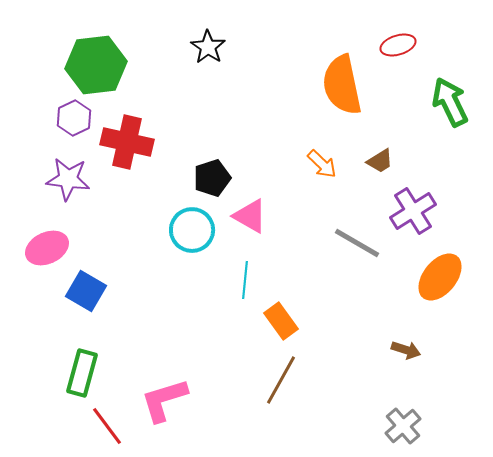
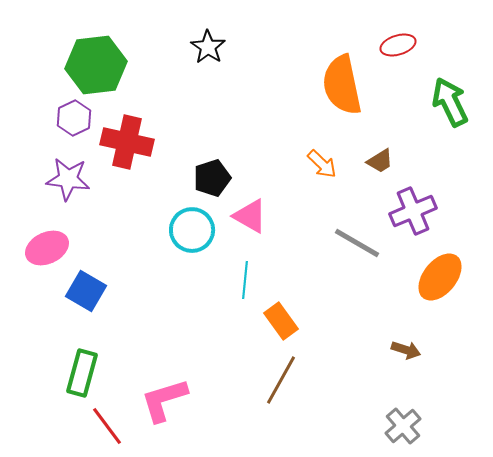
purple cross: rotated 9 degrees clockwise
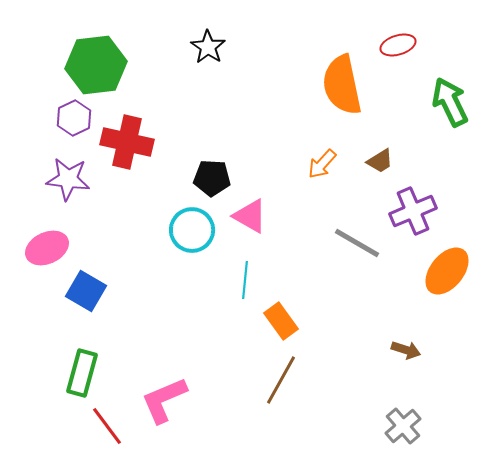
orange arrow: rotated 88 degrees clockwise
black pentagon: rotated 21 degrees clockwise
orange ellipse: moved 7 px right, 6 px up
pink L-shape: rotated 6 degrees counterclockwise
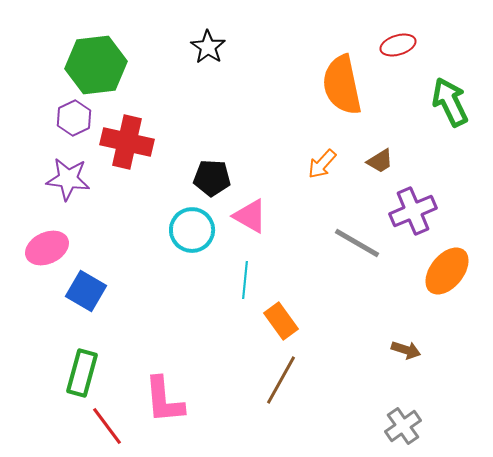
pink L-shape: rotated 72 degrees counterclockwise
gray cross: rotated 6 degrees clockwise
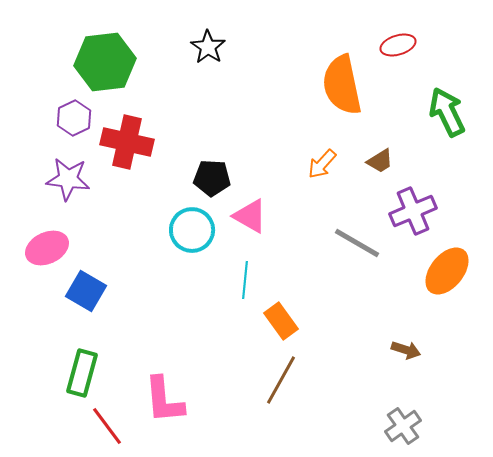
green hexagon: moved 9 px right, 3 px up
green arrow: moved 3 px left, 10 px down
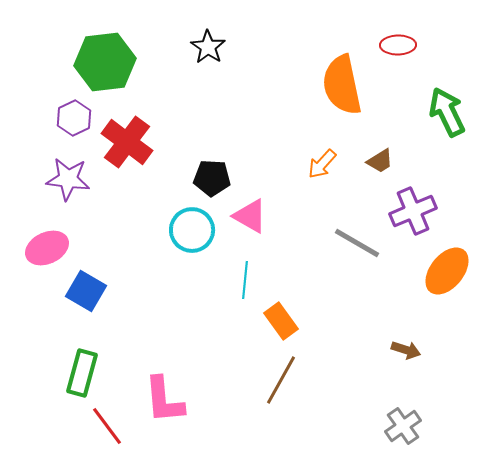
red ellipse: rotated 16 degrees clockwise
red cross: rotated 24 degrees clockwise
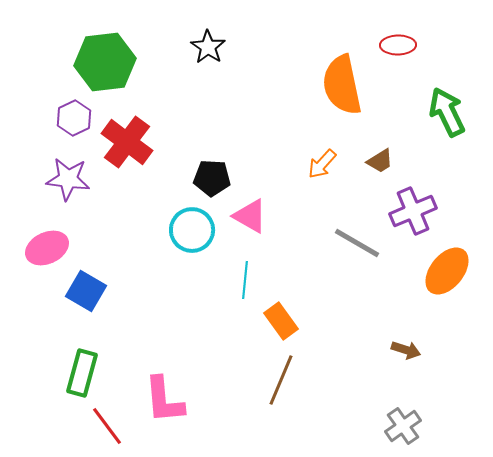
brown line: rotated 6 degrees counterclockwise
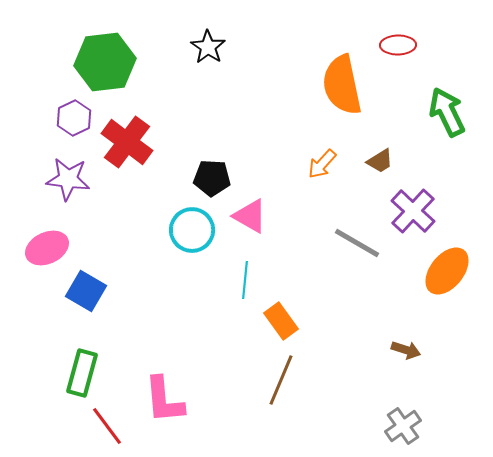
purple cross: rotated 24 degrees counterclockwise
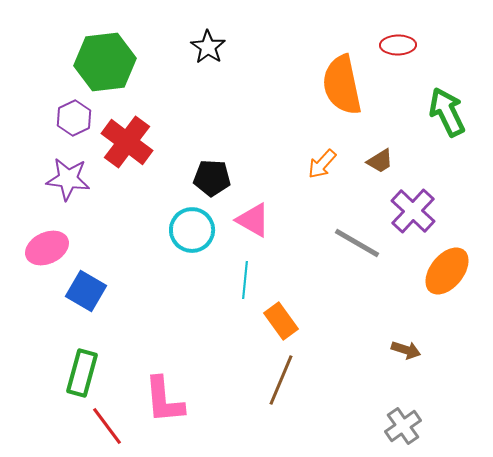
pink triangle: moved 3 px right, 4 px down
